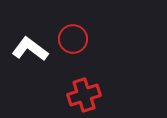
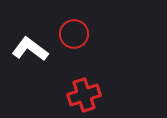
red circle: moved 1 px right, 5 px up
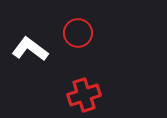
red circle: moved 4 px right, 1 px up
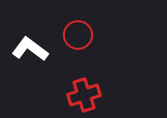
red circle: moved 2 px down
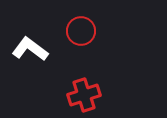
red circle: moved 3 px right, 4 px up
